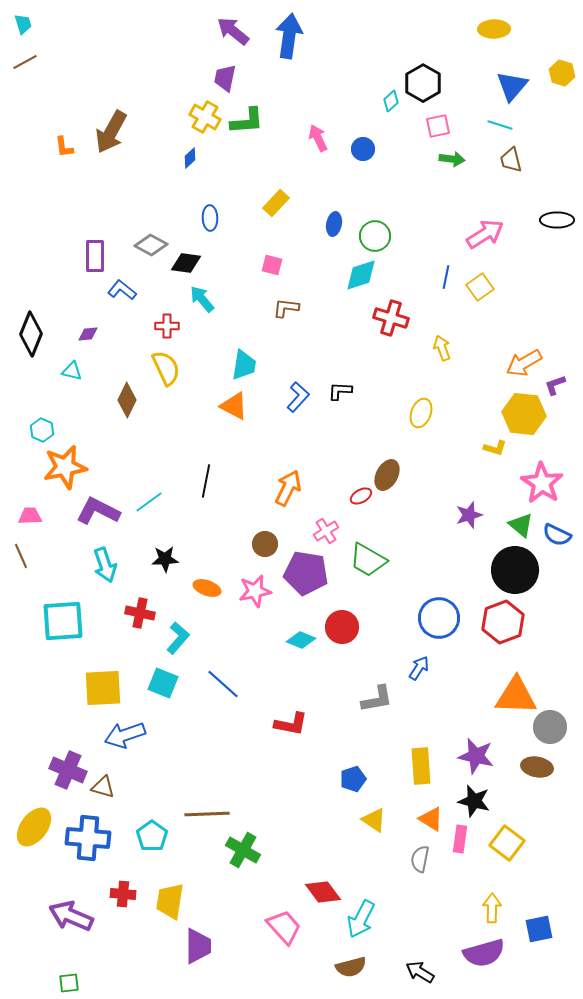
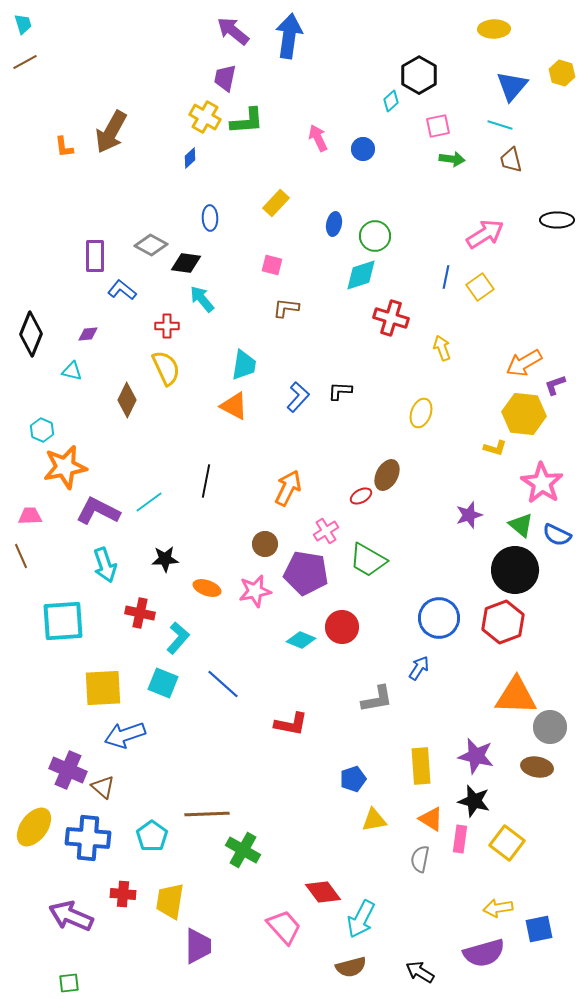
black hexagon at (423, 83): moved 4 px left, 8 px up
brown triangle at (103, 787): rotated 25 degrees clockwise
yellow triangle at (374, 820): rotated 44 degrees counterclockwise
yellow arrow at (492, 908): moved 6 px right; rotated 100 degrees counterclockwise
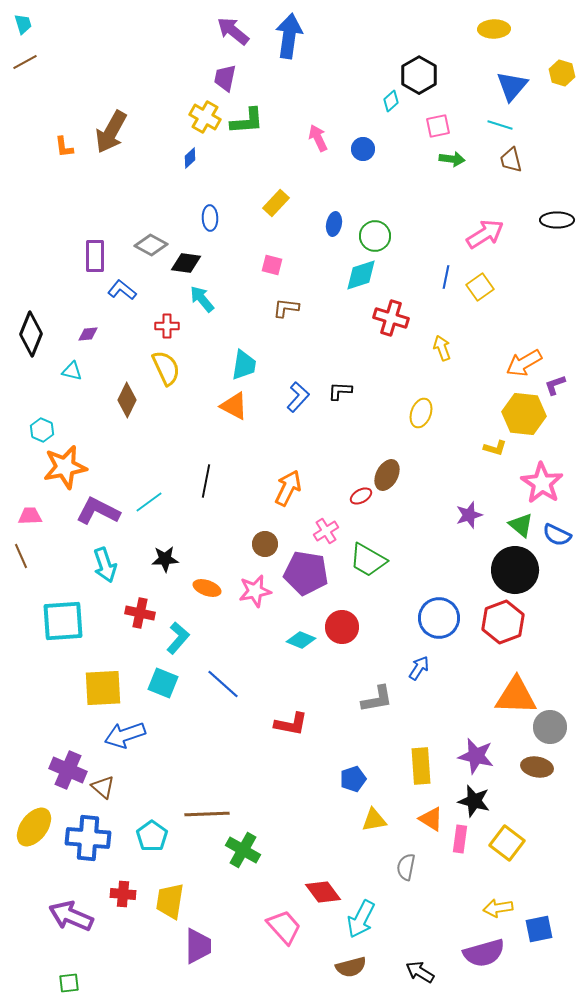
gray semicircle at (420, 859): moved 14 px left, 8 px down
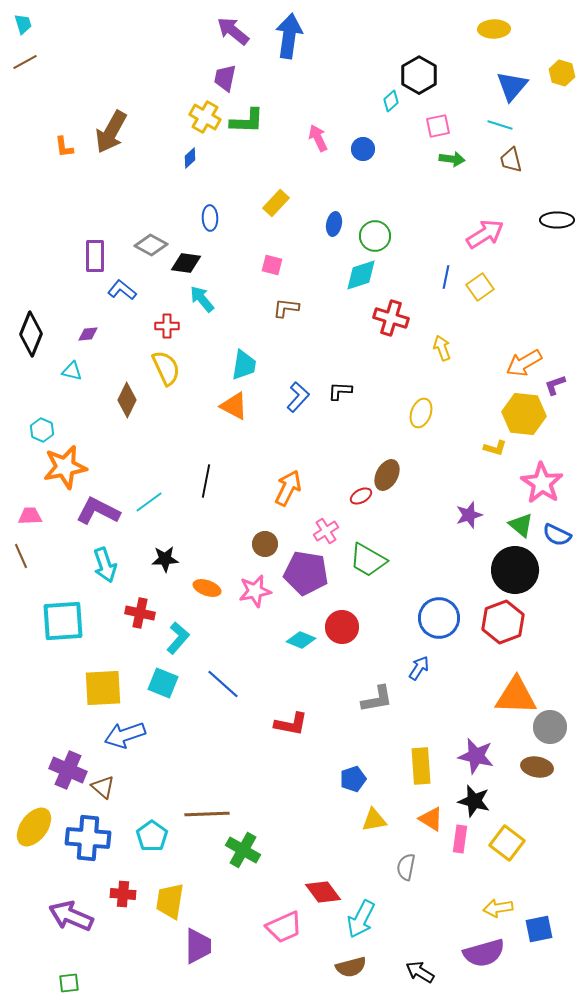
green L-shape at (247, 121): rotated 6 degrees clockwise
pink trapezoid at (284, 927): rotated 108 degrees clockwise
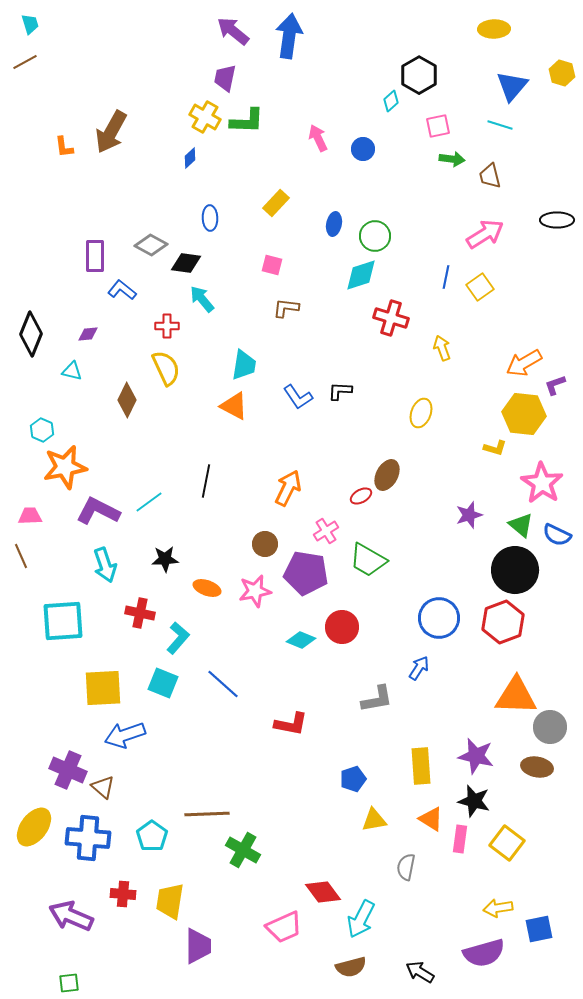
cyan trapezoid at (23, 24): moved 7 px right
brown trapezoid at (511, 160): moved 21 px left, 16 px down
blue L-shape at (298, 397): rotated 104 degrees clockwise
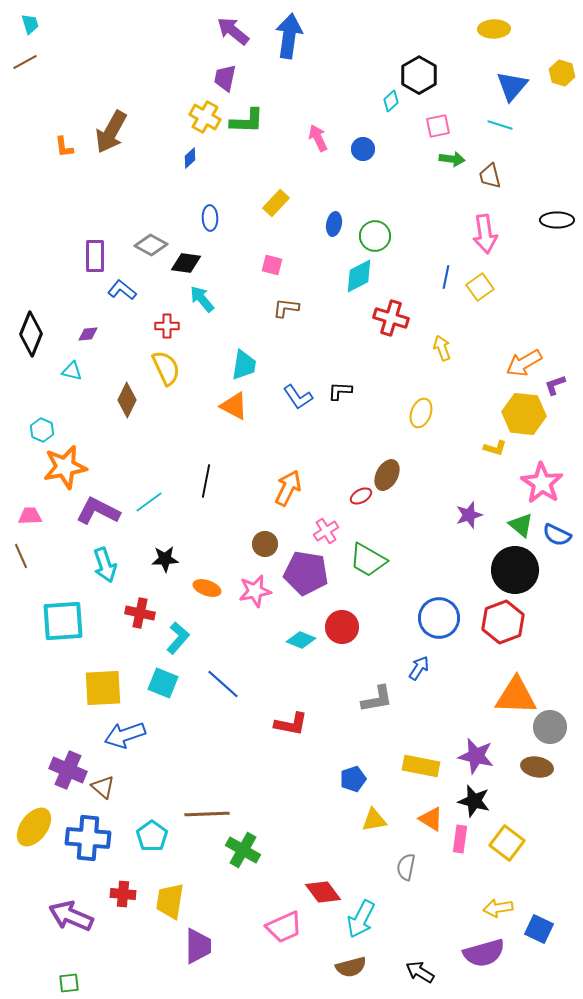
pink arrow at (485, 234): rotated 114 degrees clockwise
cyan diamond at (361, 275): moved 2 px left, 1 px down; rotated 9 degrees counterclockwise
yellow rectangle at (421, 766): rotated 75 degrees counterclockwise
blue square at (539, 929): rotated 36 degrees clockwise
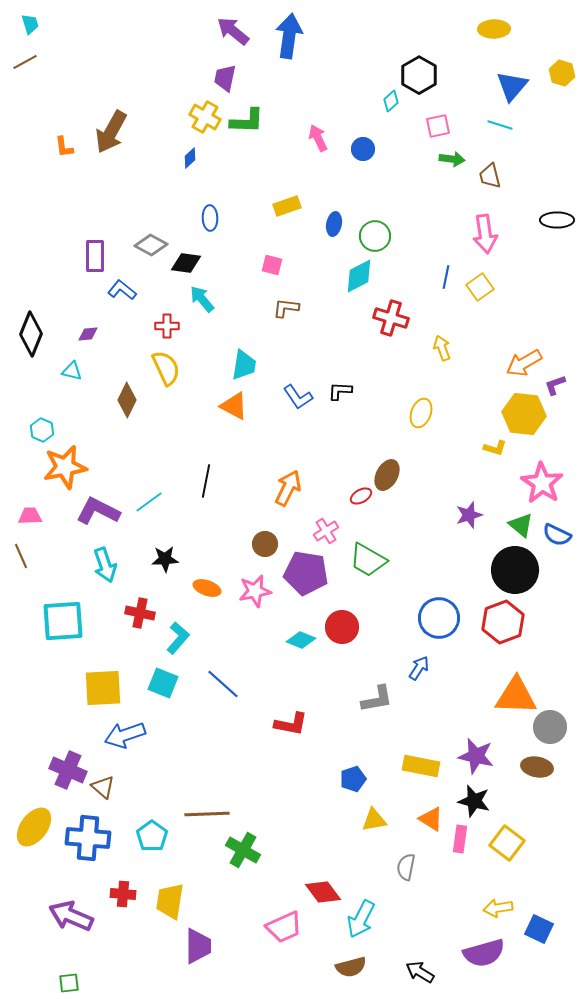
yellow rectangle at (276, 203): moved 11 px right, 3 px down; rotated 28 degrees clockwise
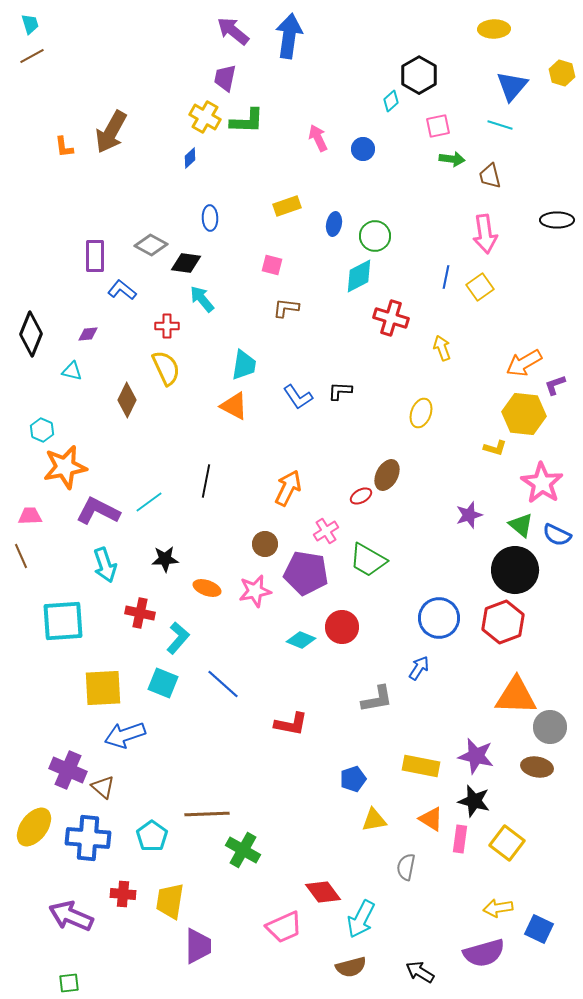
brown line at (25, 62): moved 7 px right, 6 px up
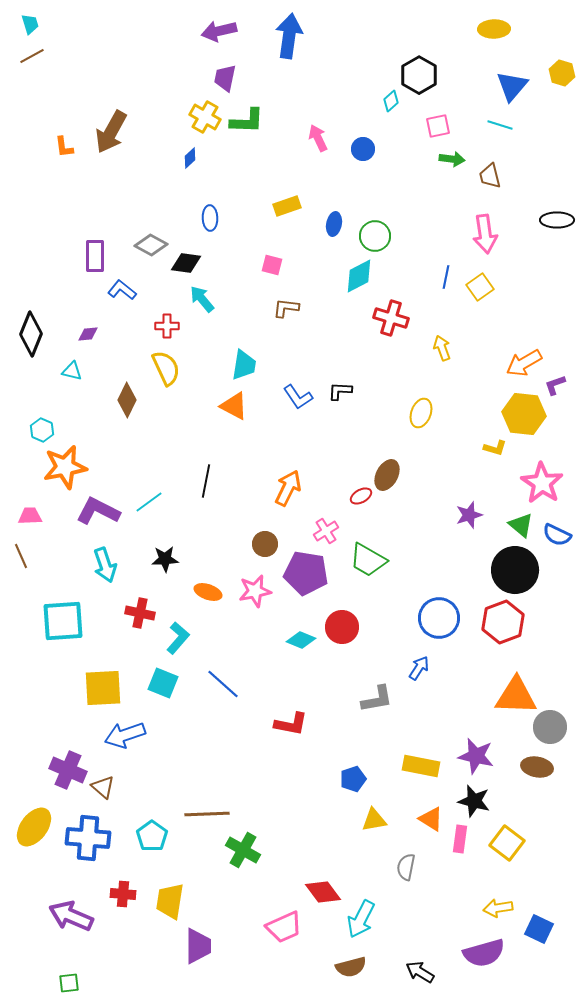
purple arrow at (233, 31): moved 14 px left; rotated 52 degrees counterclockwise
orange ellipse at (207, 588): moved 1 px right, 4 px down
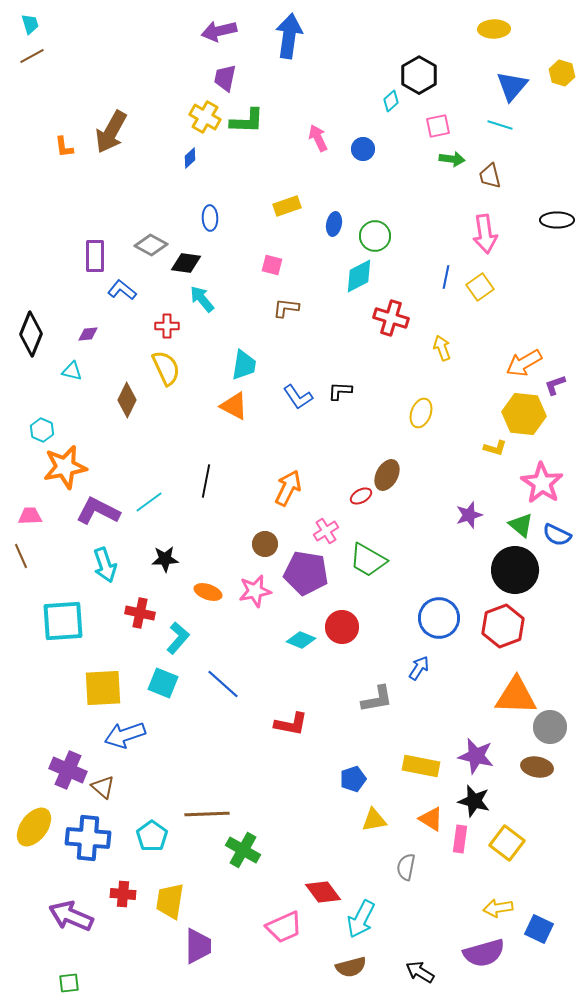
red hexagon at (503, 622): moved 4 px down
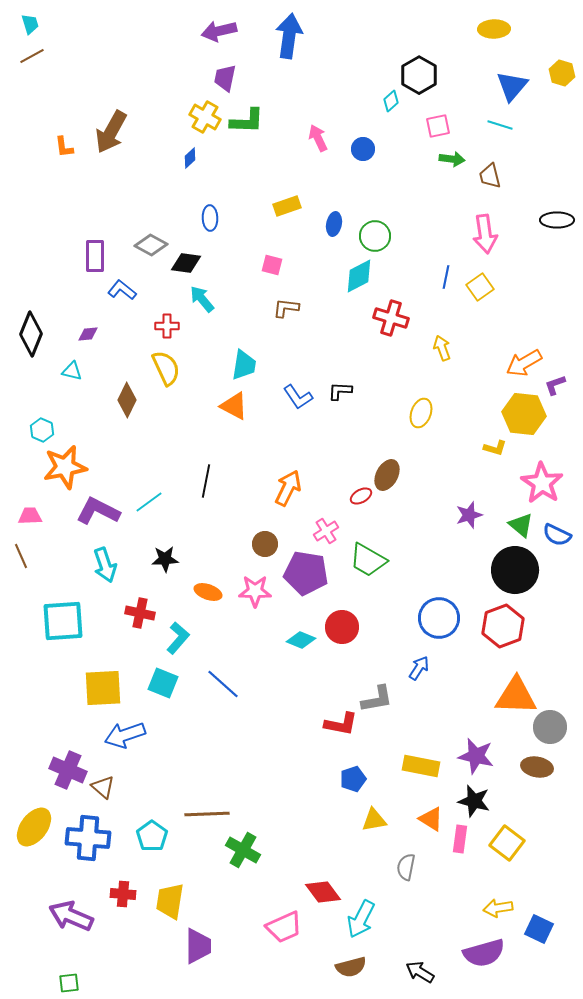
pink star at (255, 591): rotated 12 degrees clockwise
red L-shape at (291, 724): moved 50 px right
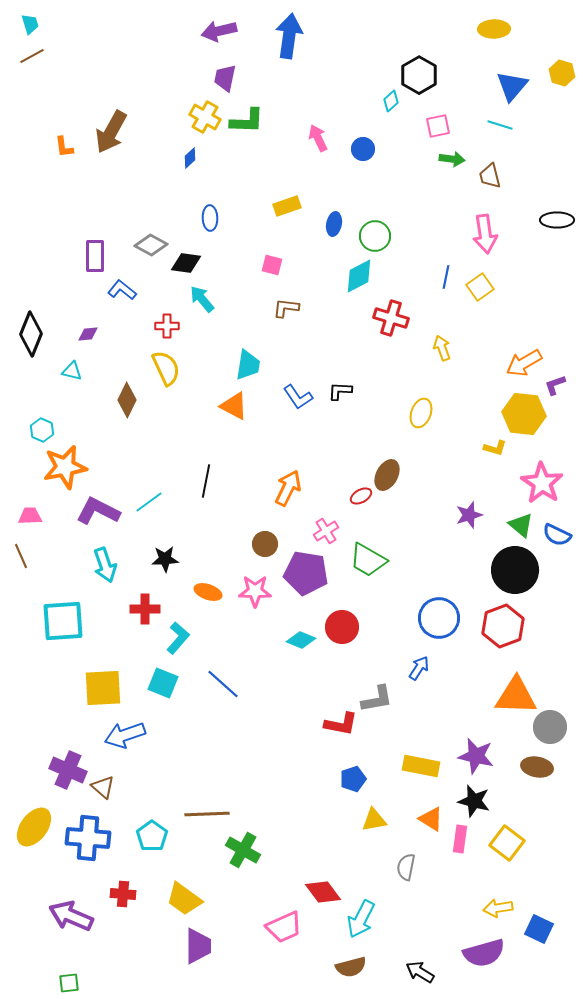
cyan trapezoid at (244, 365): moved 4 px right
red cross at (140, 613): moved 5 px right, 4 px up; rotated 12 degrees counterclockwise
yellow trapezoid at (170, 901): moved 14 px right, 2 px up; rotated 63 degrees counterclockwise
